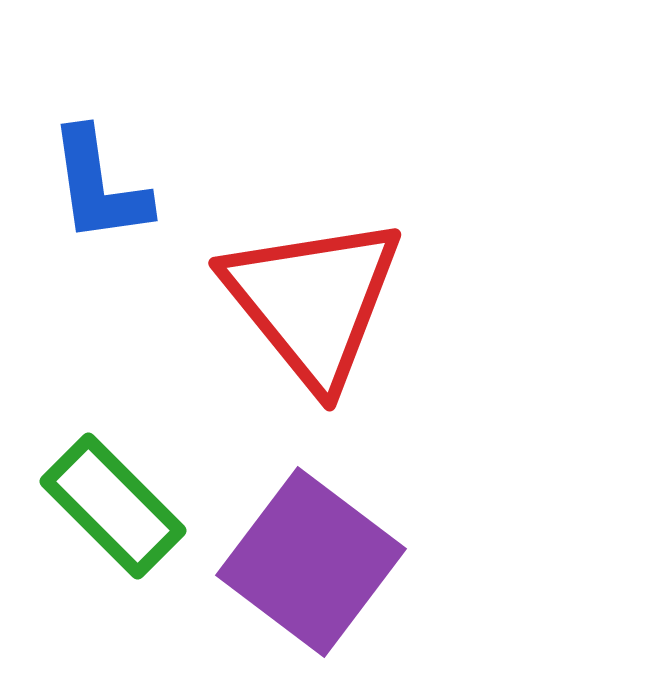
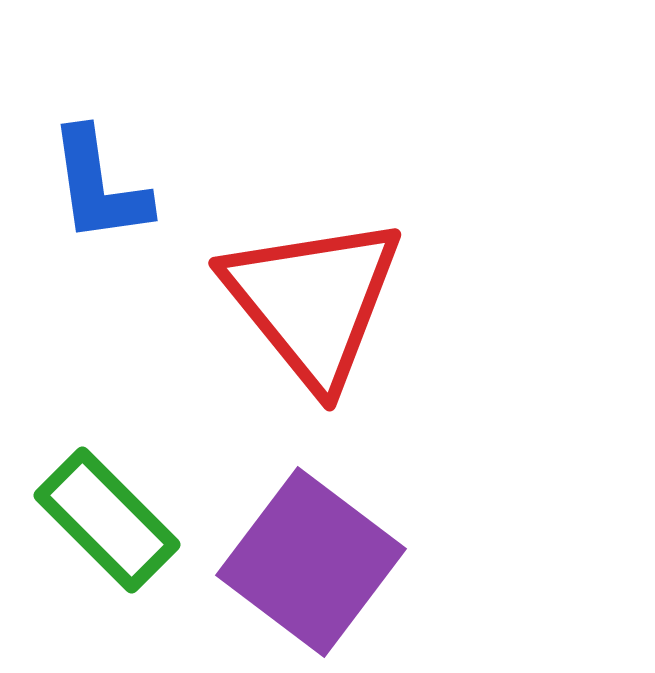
green rectangle: moved 6 px left, 14 px down
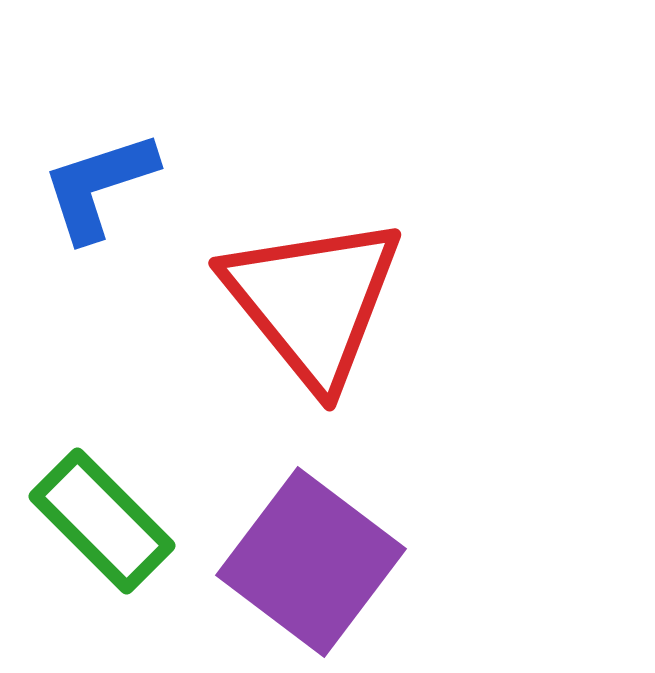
blue L-shape: rotated 80 degrees clockwise
green rectangle: moved 5 px left, 1 px down
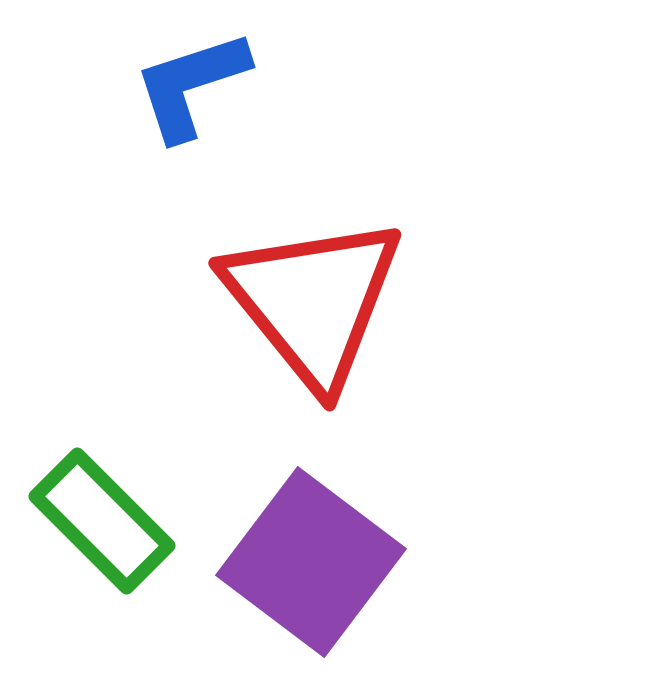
blue L-shape: moved 92 px right, 101 px up
